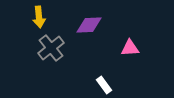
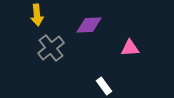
yellow arrow: moved 2 px left, 2 px up
white rectangle: moved 1 px down
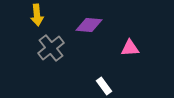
purple diamond: rotated 8 degrees clockwise
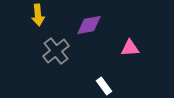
yellow arrow: moved 1 px right
purple diamond: rotated 16 degrees counterclockwise
gray cross: moved 5 px right, 3 px down
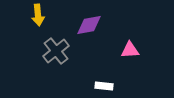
pink triangle: moved 2 px down
white rectangle: rotated 48 degrees counterclockwise
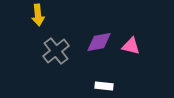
purple diamond: moved 10 px right, 17 px down
pink triangle: moved 1 px right, 4 px up; rotated 18 degrees clockwise
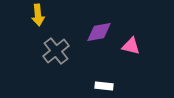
purple diamond: moved 10 px up
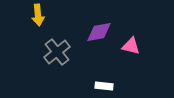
gray cross: moved 1 px right, 1 px down
